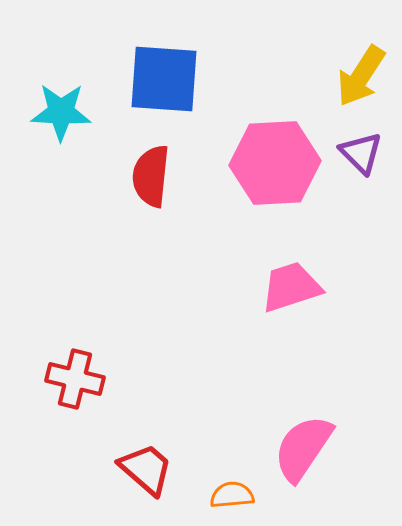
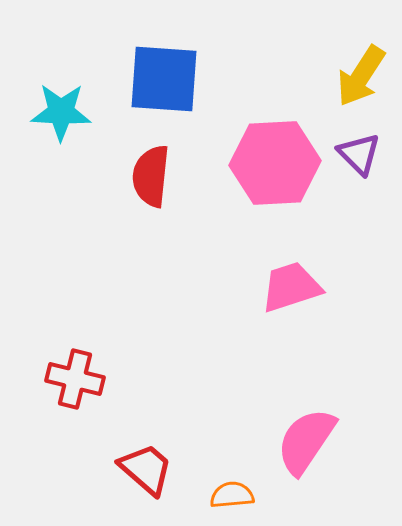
purple triangle: moved 2 px left, 1 px down
pink semicircle: moved 3 px right, 7 px up
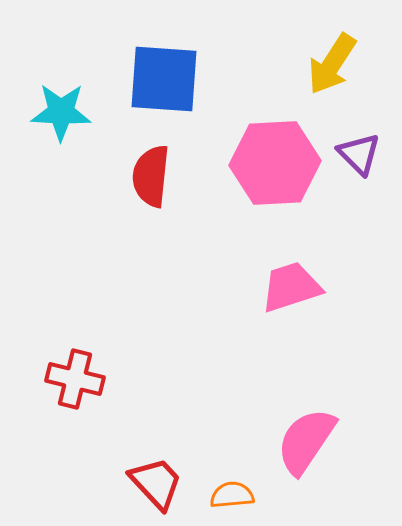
yellow arrow: moved 29 px left, 12 px up
red trapezoid: moved 10 px right, 14 px down; rotated 6 degrees clockwise
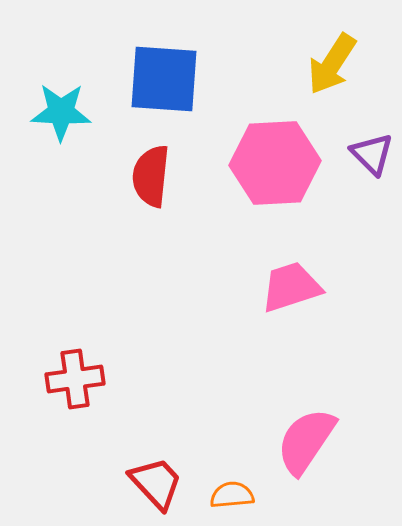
purple triangle: moved 13 px right
red cross: rotated 22 degrees counterclockwise
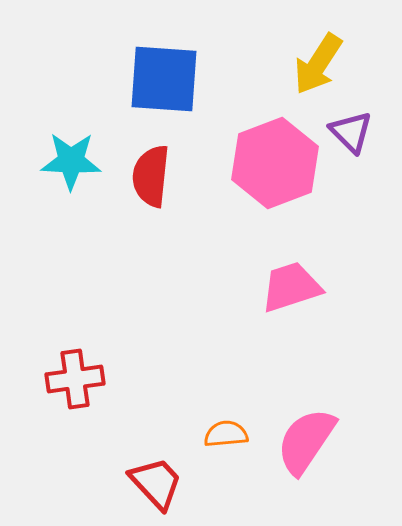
yellow arrow: moved 14 px left
cyan star: moved 10 px right, 49 px down
purple triangle: moved 21 px left, 22 px up
pink hexagon: rotated 18 degrees counterclockwise
orange semicircle: moved 6 px left, 61 px up
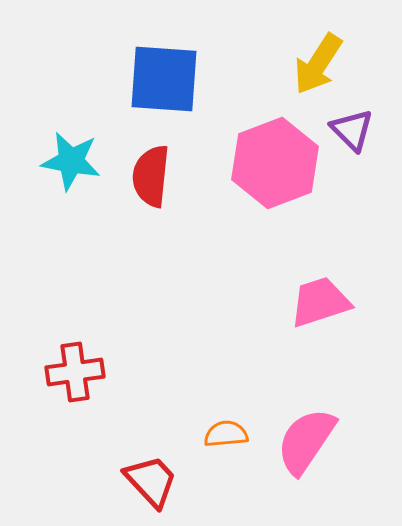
purple triangle: moved 1 px right, 2 px up
cyan star: rotated 8 degrees clockwise
pink trapezoid: moved 29 px right, 15 px down
red cross: moved 7 px up
red trapezoid: moved 5 px left, 2 px up
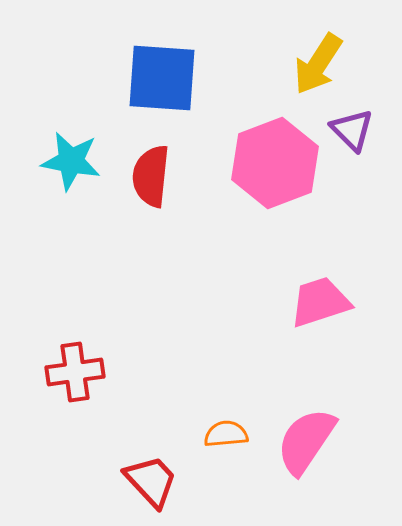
blue square: moved 2 px left, 1 px up
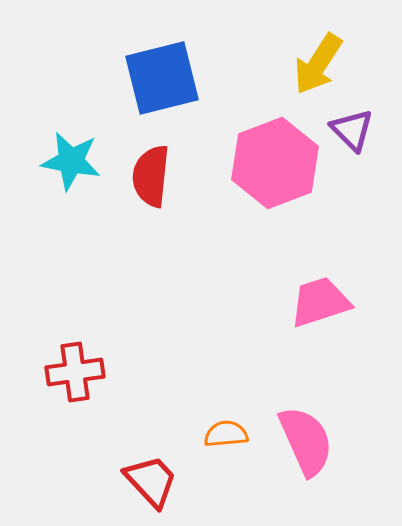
blue square: rotated 18 degrees counterclockwise
pink semicircle: rotated 122 degrees clockwise
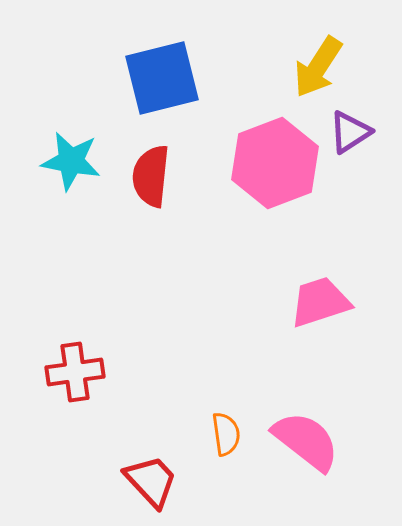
yellow arrow: moved 3 px down
purple triangle: moved 2 px left, 2 px down; rotated 42 degrees clockwise
orange semicircle: rotated 87 degrees clockwise
pink semicircle: rotated 28 degrees counterclockwise
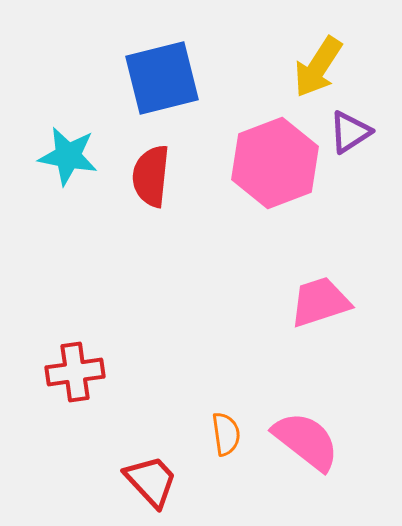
cyan star: moved 3 px left, 5 px up
